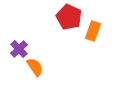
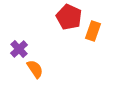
orange semicircle: moved 2 px down
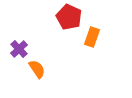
orange rectangle: moved 1 px left, 6 px down
orange semicircle: moved 2 px right
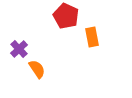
red pentagon: moved 3 px left, 1 px up
orange rectangle: rotated 30 degrees counterclockwise
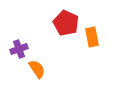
red pentagon: moved 7 px down
purple cross: rotated 24 degrees clockwise
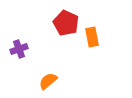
orange semicircle: moved 11 px right, 12 px down; rotated 96 degrees counterclockwise
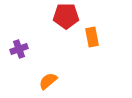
red pentagon: moved 7 px up; rotated 25 degrees counterclockwise
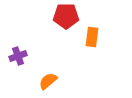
orange rectangle: rotated 18 degrees clockwise
purple cross: moved 1 px left, 7 px down
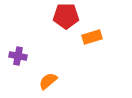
orange rectangle: rotated 66 degrees clockwise
purple cross: rotated 30 degrees clockwise
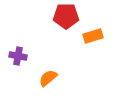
orange rectangle: moved 1 px right, 1 px up
orange semicircle: moved 3 px up
